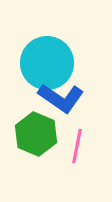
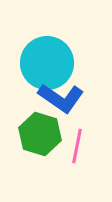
green hexagon: moved 4 px right; rotated 6 degrees counterclockwise
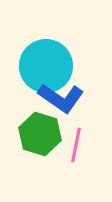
cyan circle: moved 1 px left, 3 px down
pink line: moved 1 px left, 1 px up
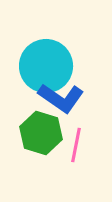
green hexagon: moved 1 px right, 1 px up
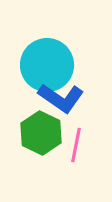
cyan circle: moved 1 px right, 1 px up
green hexagon: rotated 9 degrees clockwise
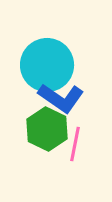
green hexagon: moved 6 px right, 4 px up
pink line: moved 1 px left, 1 px up
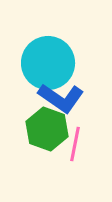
cyan circle: moved 1 px right, 2 px up
green hexagon: rotated 6 degrees counterclockwise
